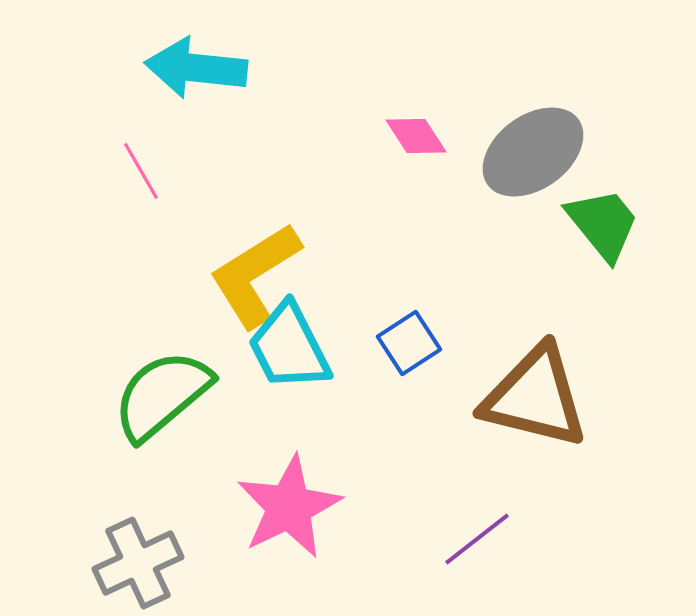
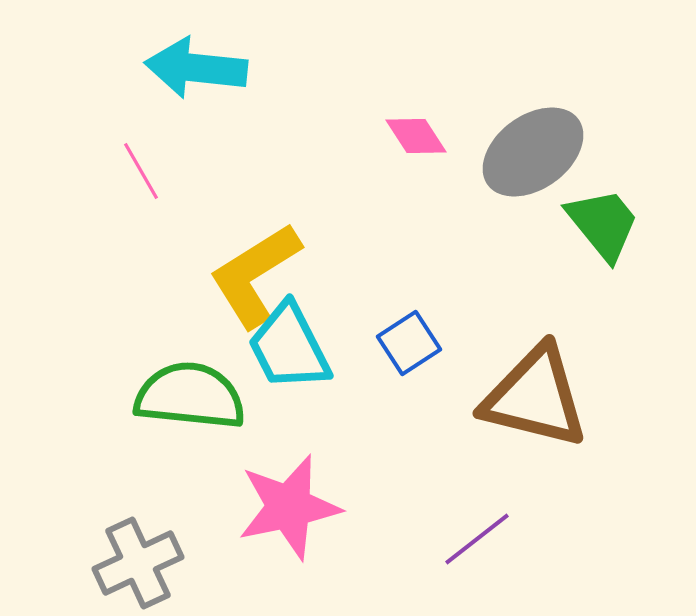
green semicircle: moved 28 px right, 1 px down; rotated 46 degrees clockwise
pink star: rotated 14 degrees clockwise
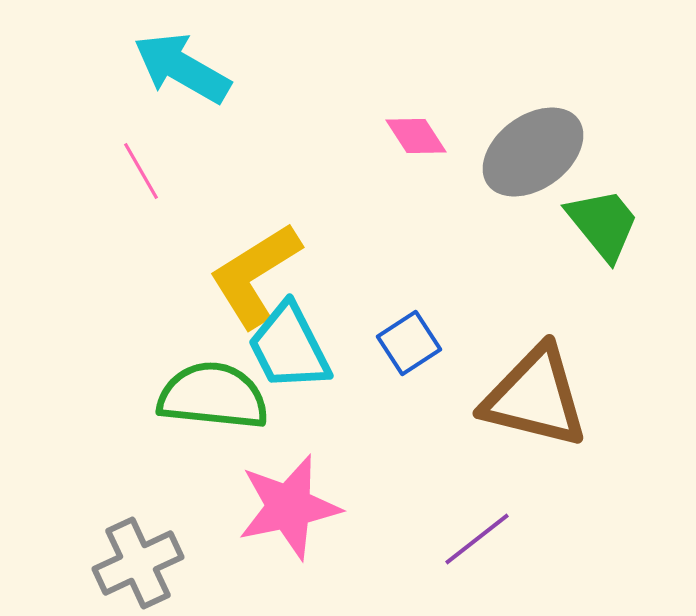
cyan arrow: moved 14 px left; rotated 24 degrees clockwise
green semicircle: moved 23 px right
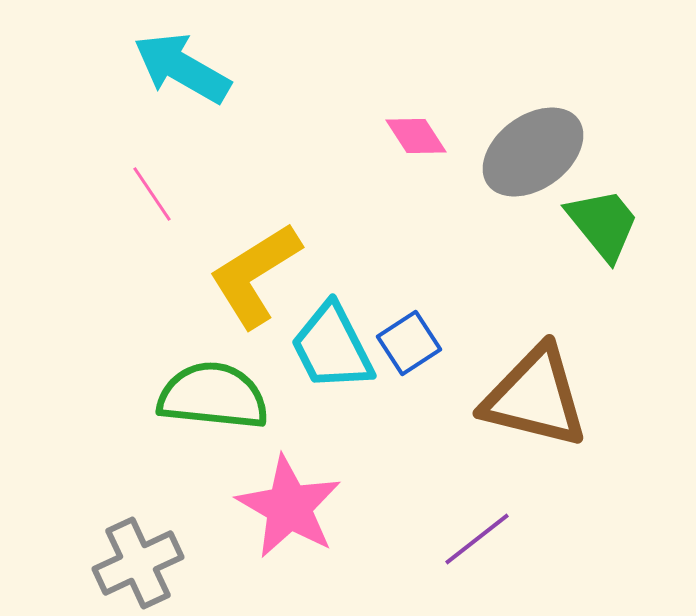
pink line: moved 11 px right, 23 px down; rotated 4 degrees counterclockwise
cyan trapezoid: moved 43 px right
pink star: rotated 30 degrees counterclockwise
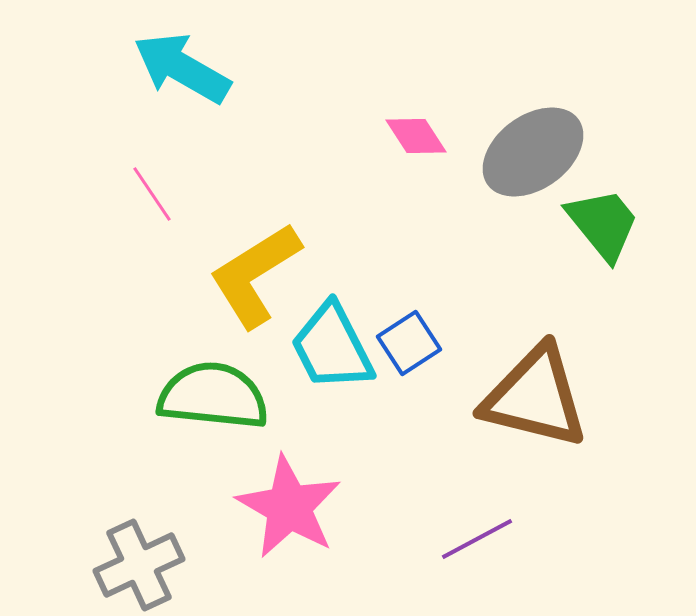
purple line: rotated 10 degrees clockwise
gray cross: moved 1 px right, 2 px down
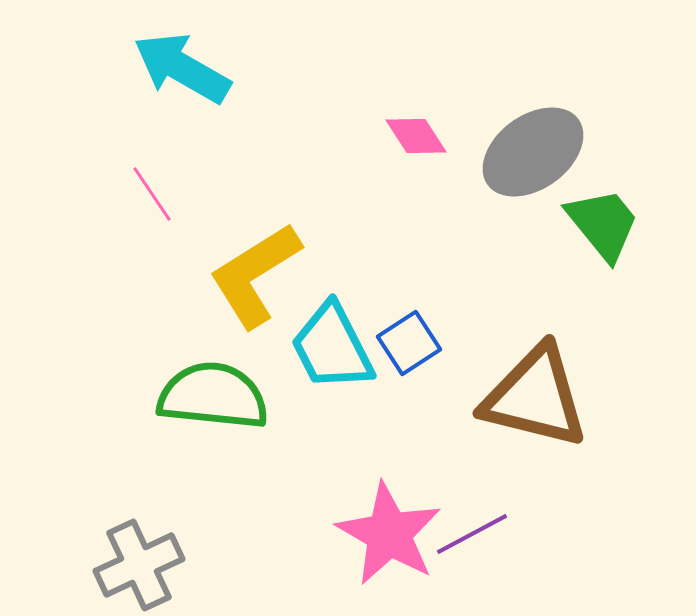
pink star: moved 100 px right, 27 px down
purple line: moved 5 px left, 5 px up
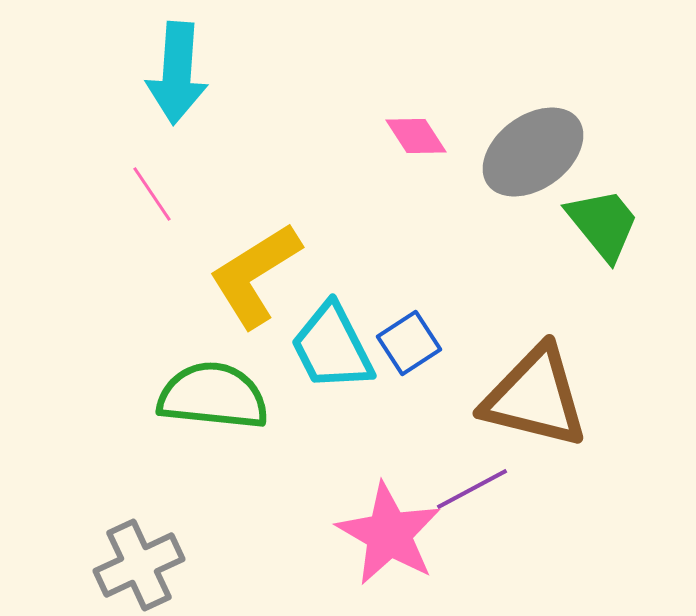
cyan arrow: moved 5 px left, 5 px down; rotated 116 degrees counterclockwise
purple line: moved 45 px up
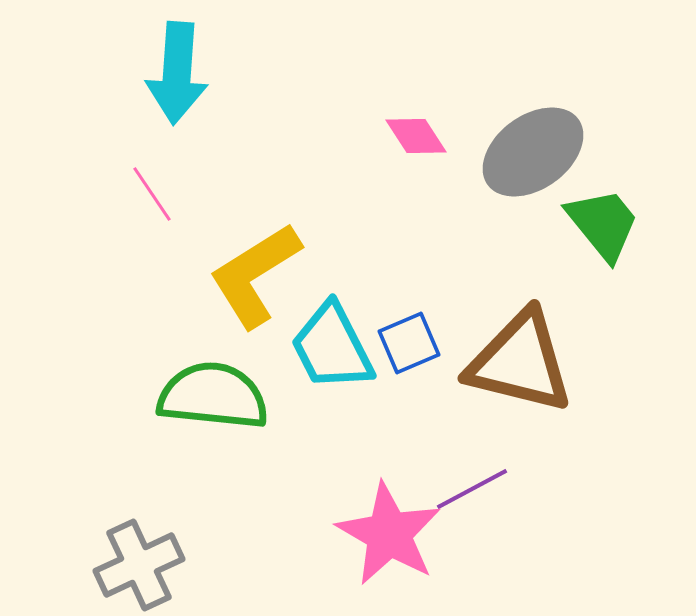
blue square: rotated 10 degrees clockwise
brown triangle: moved 15 px left, 35 px up
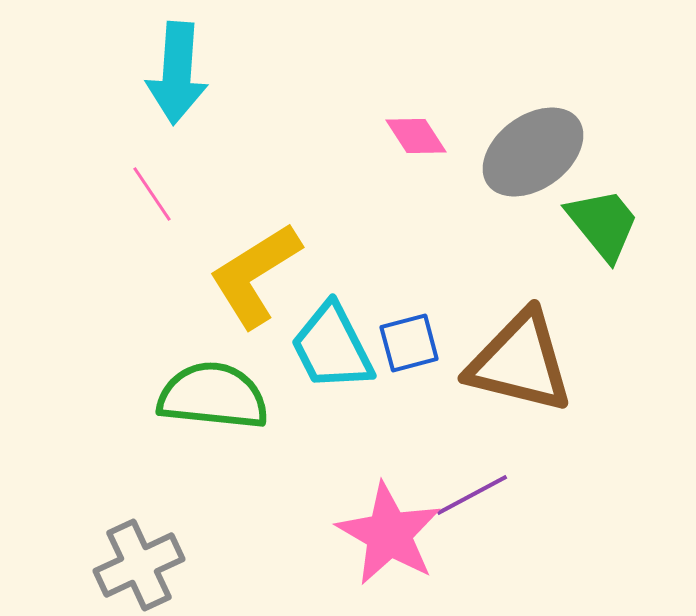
blue square: rotated 8 degrees clockwise
purple line: moved 6 px down
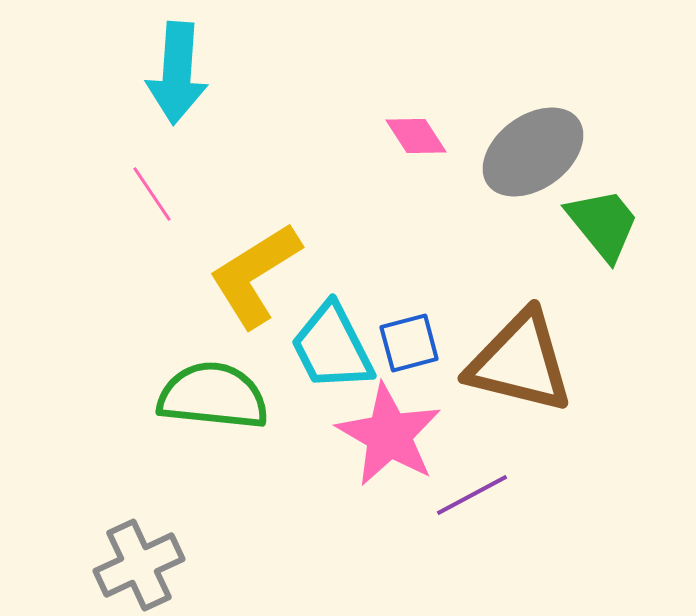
pink star: moved 99 px up
